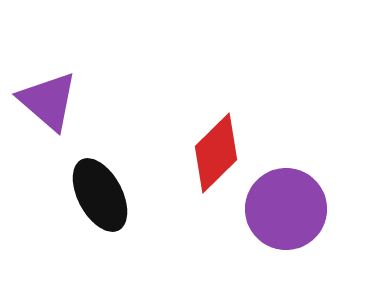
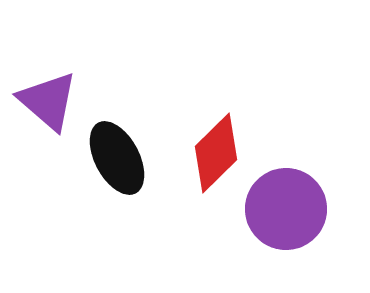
black ellipse: moved 17 px right, 37 px up
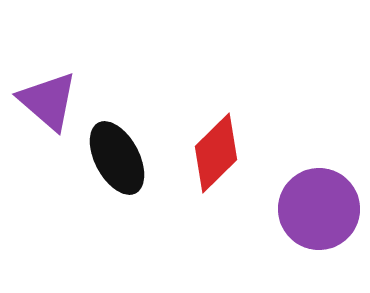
purple circle: moved 33 px right
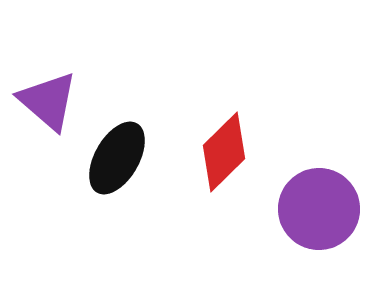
red diamond: moved 8 px right, 1 px up
black ellipse: rotated 58 degrees clockwise
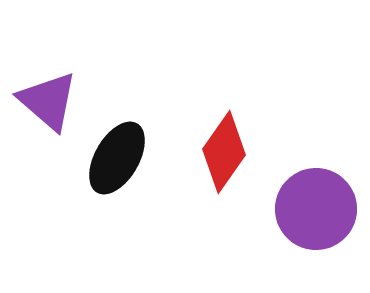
red diamond: rotated 10 degrees counterclockwise
purple circle: moved 3 px left
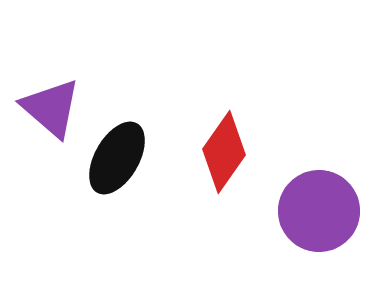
purple triangle: moved 3 px right, 7 px down
purple circle: moved 3 px right, 2 px down
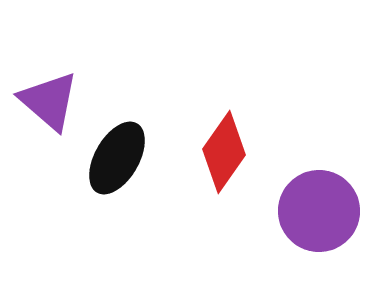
purple triangle: moved 2 px left, 7 px up
